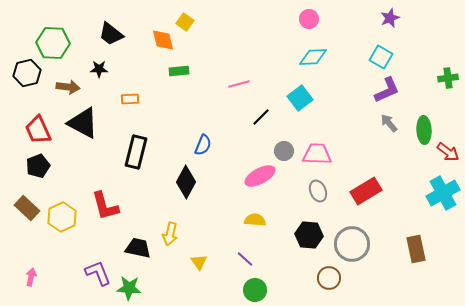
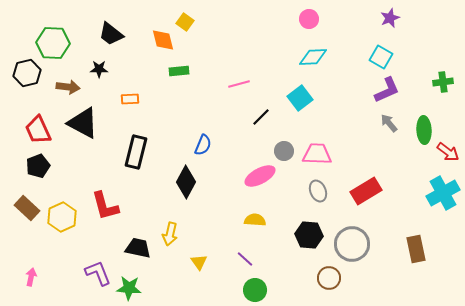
green cross at (448, 78): moved 5 px left, 4 px down
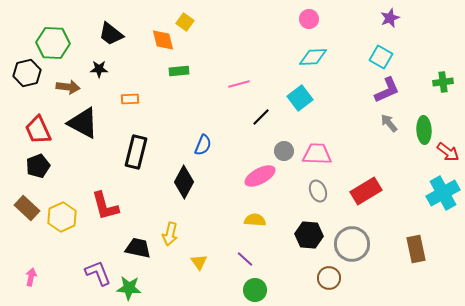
black diamond at (186, 182): moved 2 px left
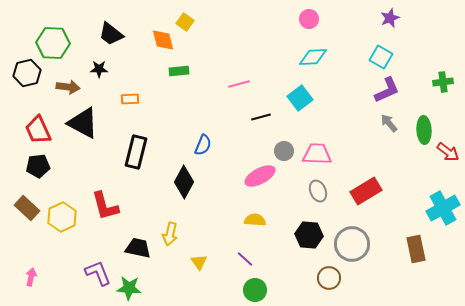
black line at (261, 117): rotated 30 degrees clockwise
black pentagon at (38, 166): rotated 15 degrees clockwise
cyan cross at (443, 193): moved 15 px down
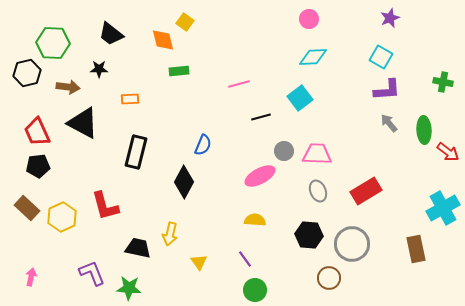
green cross at (443, 82): rotated 18 degrees clockwise
purple L-shape at (387, 90): rotated 20 degrees clockwise
red trapezoid at (38, 130): moved 1 px left, 2 px down
purple line at (245, 259): rotated 12 degrees clockwise
purple L-shape at (98, 273): moved 6 px left
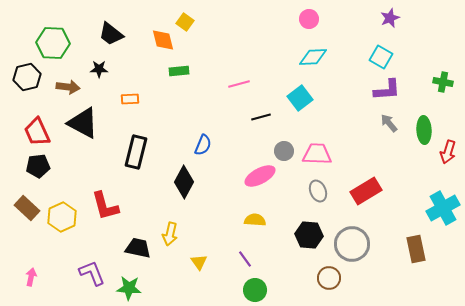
black hexagon at (27, 73): moved 4 px down
red arrow at (448, 152): rotated 70 degrees clockwise
